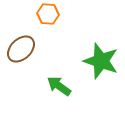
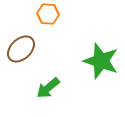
green arrow: moved 11 px left, 2 px down; rotated 75 degrees counterclockwise
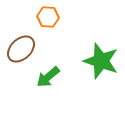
orange hexagon: moved 3 px down
green arrow: moved 11 px up
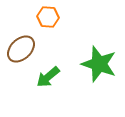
green star: moved 2 px left, 3 px down
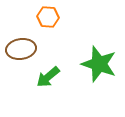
brown ellipse: rotated 36 degrees clockwise
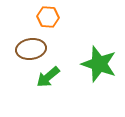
brown ellipse: moved 10 px right
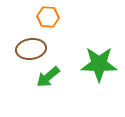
green star: rotated 18 degrees counterclockwise
